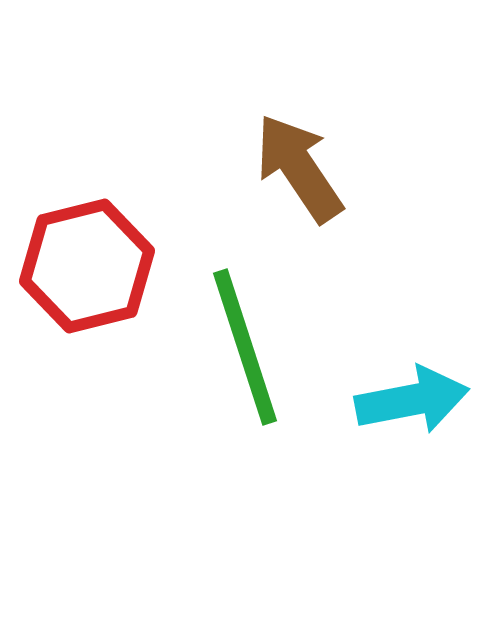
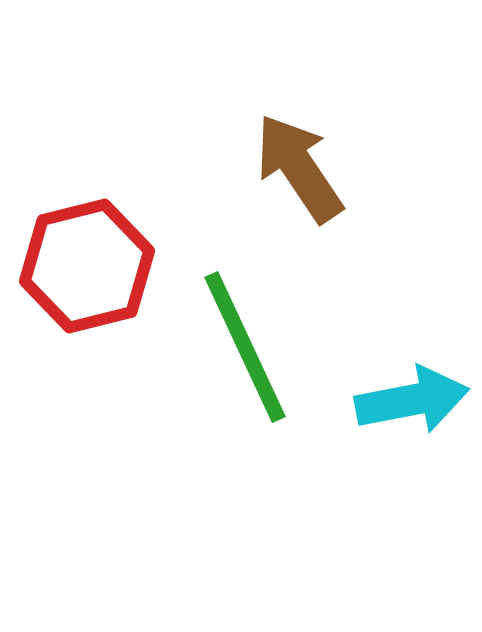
green line: rotated 7 degrees counterclockwise
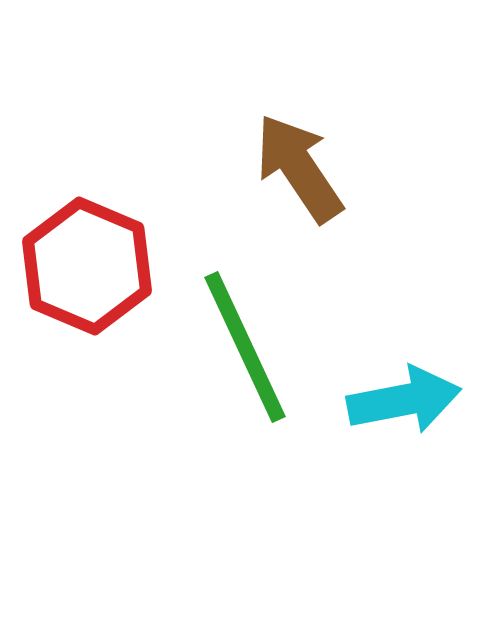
red hexagon: rotated 23 degrees counterclockwise
cyan arrow: moved 8 px left
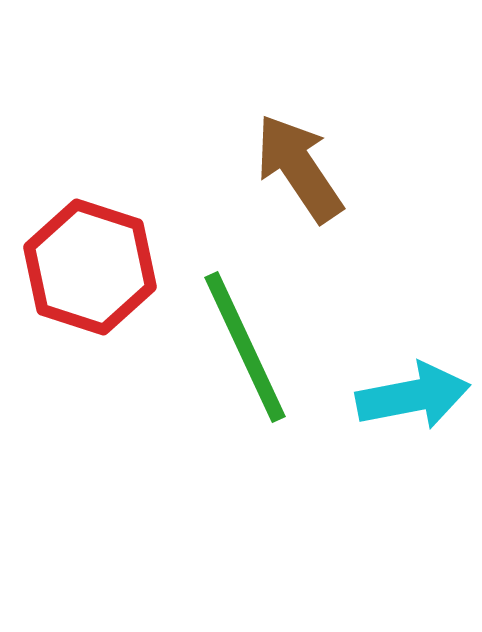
red hexagon: moved 3 px right, 1 px down; rotated 5 degrees counterclockwise
cyan arrow: moved 9 px right, 4 px up
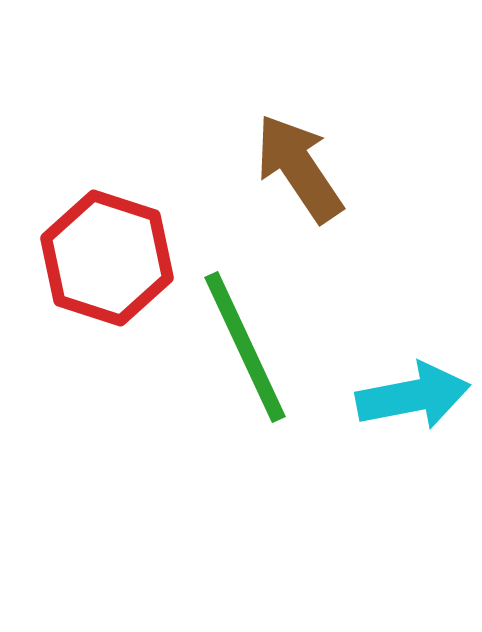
red hexagon: moved 17 px right, 9 px up
